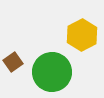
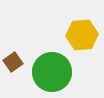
yellow hexagon: rotated 24 degrees clockwise
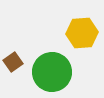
yellow hexagon: moved 2 px up
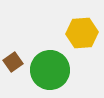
green circle: moved 2 px left, 2 px up
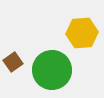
green circle: moved 2 px right
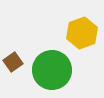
yellow hexagon: rotated 16 degrees counterclockwise
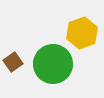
green circle: moved 1 px right, 6 px up
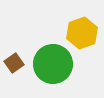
brown square: moved 1 px right, 1 px down
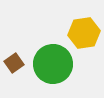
yellow hexagon: moved 2 px right; rotated 12 degrees clockwise
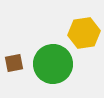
brown square: rotated 24 degrees clockwise
